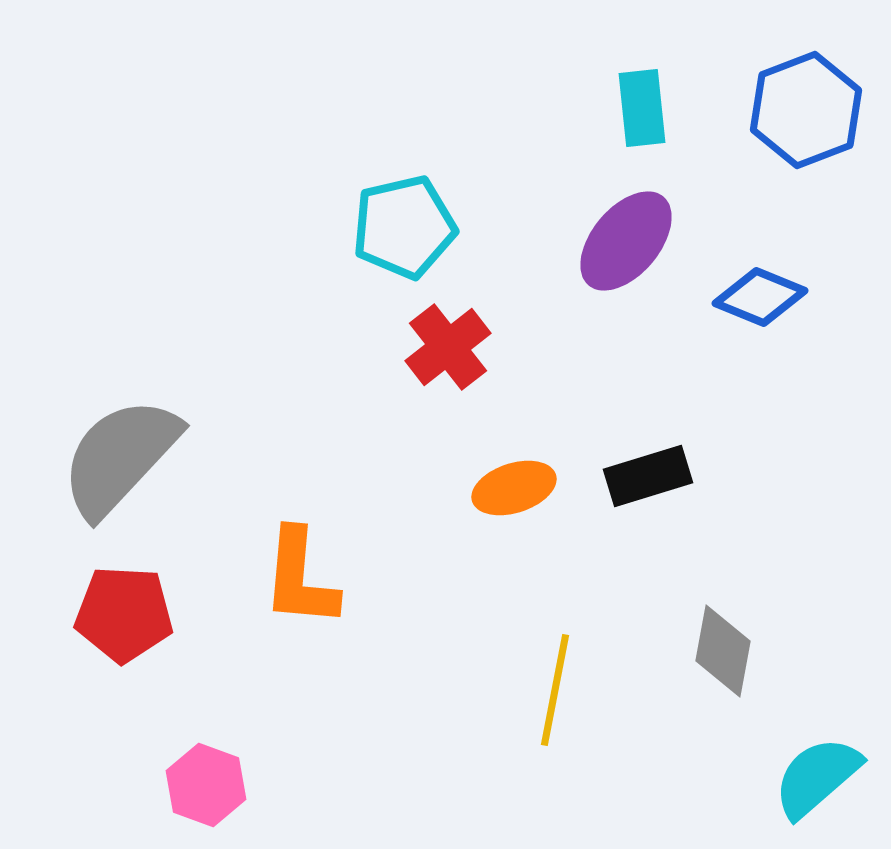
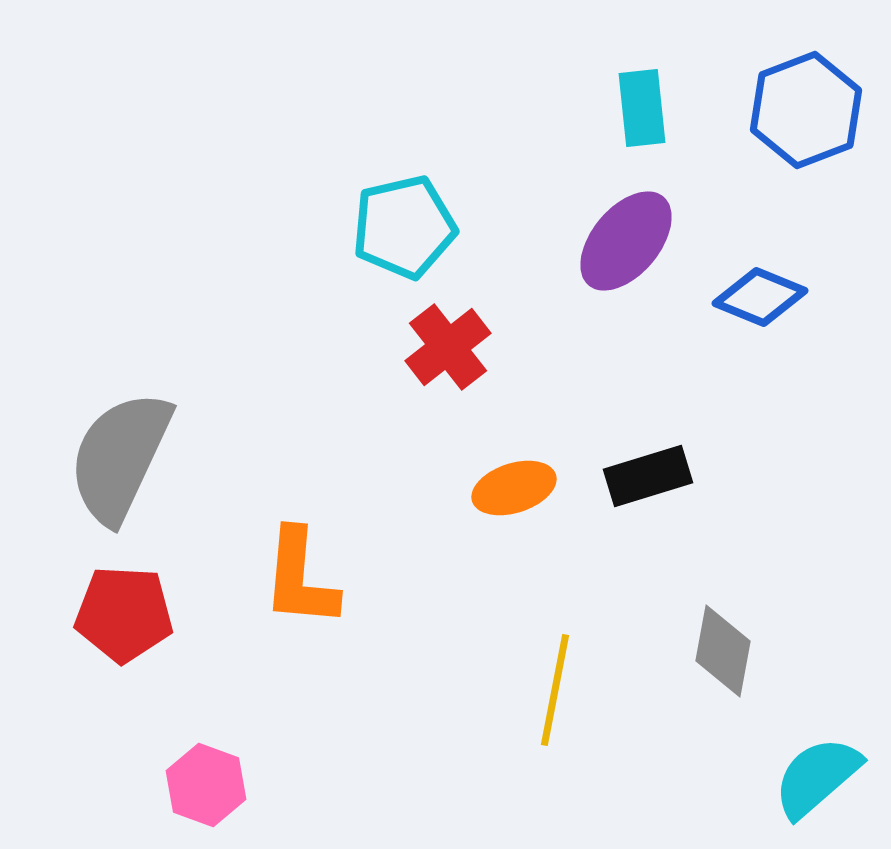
gray semicircle: rotated 18 degrees counterclockwise
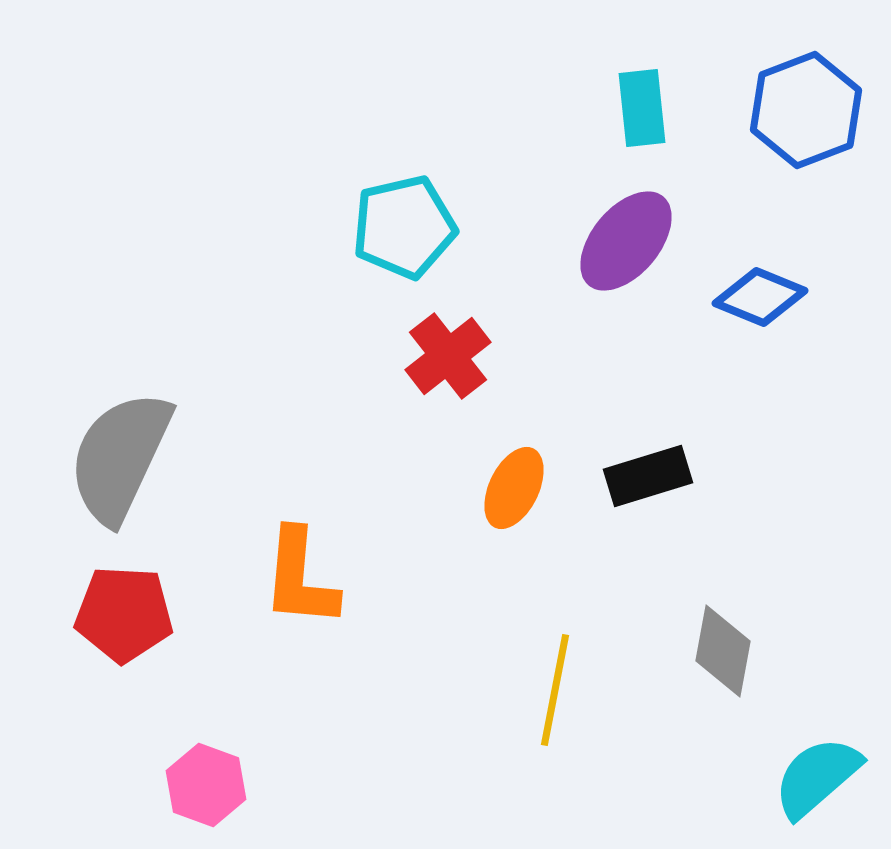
red cross: moved 9 px down
orange ellipse: rotated 46 degrees counterclockwise
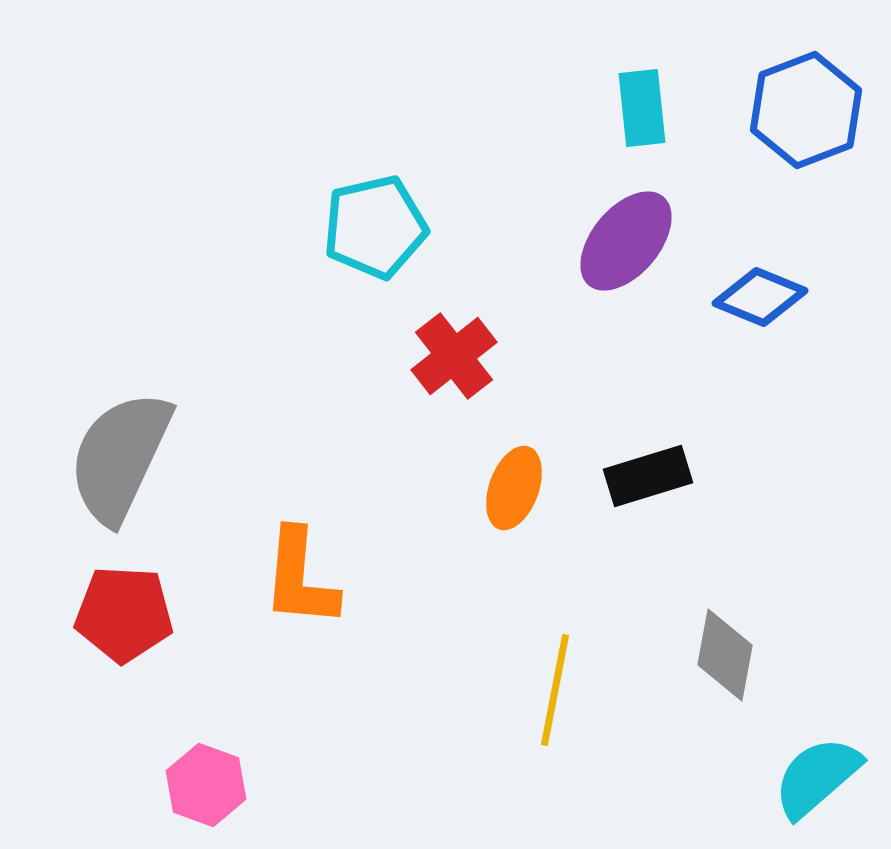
cyan pentagon: moved 29 px left
red cross: moved 6 px right
orange ellipse: rotated 6 degrees counterclockwise
gray diamond: moved 2 px right, 4 px down
